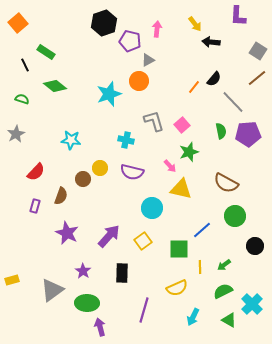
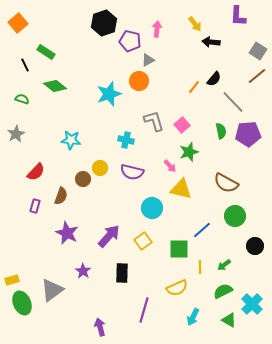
brown line at (257, 78): moved 2 px up
green ellipse at (87, 303): moved 65 px left; rotated 65 degrees clockwise
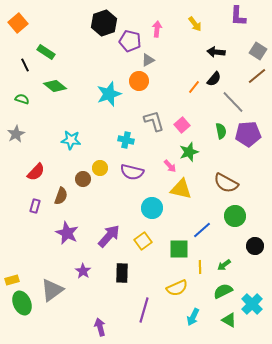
black arrow at (211, 42): moved 5 px right, 10 px down
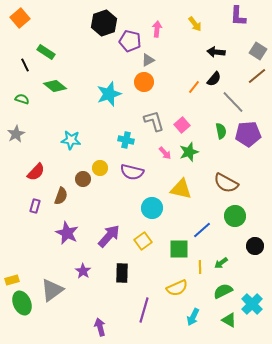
orange square at (18, 23): moved 2 px right, 5 px up
orange circle at (139, 81): moved 5 px right, 1 px down
pink arrow at (170, 166): moved 5 px left, 13 px up
green arrow at (224, 265): moved 3 px left, 2 px up
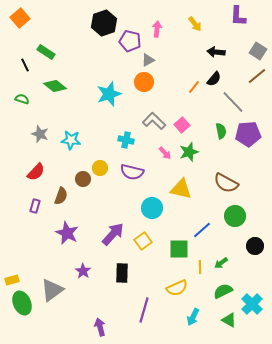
gray L-shape at (154, 121): rotated 30 degrees counterclockwise
gray star at (16, 134): moved 24 px right; rotated 24 degrees counterclockwise
purple arrow at (109, 236): moved 4 px right, 2 px up
